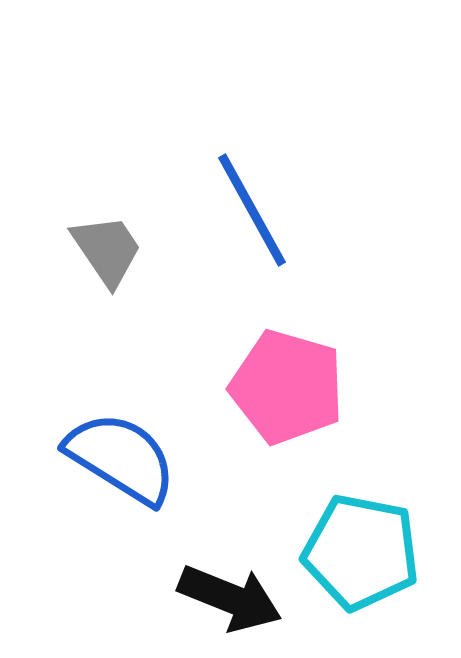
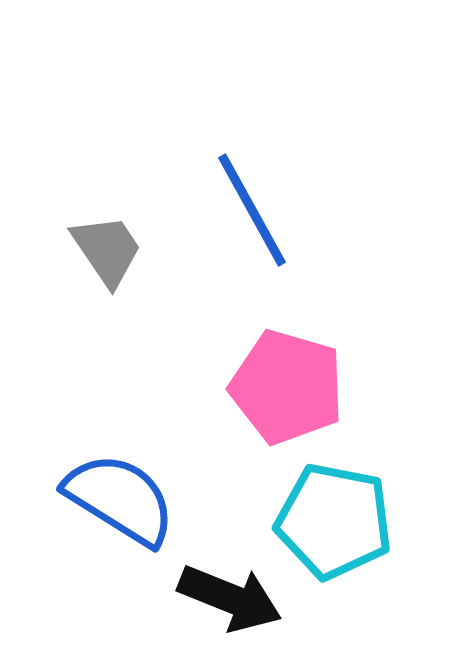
blue semicircle: moved 1 px left, 41 px down
cyan pentagon: moved 27 px left, 31 px up
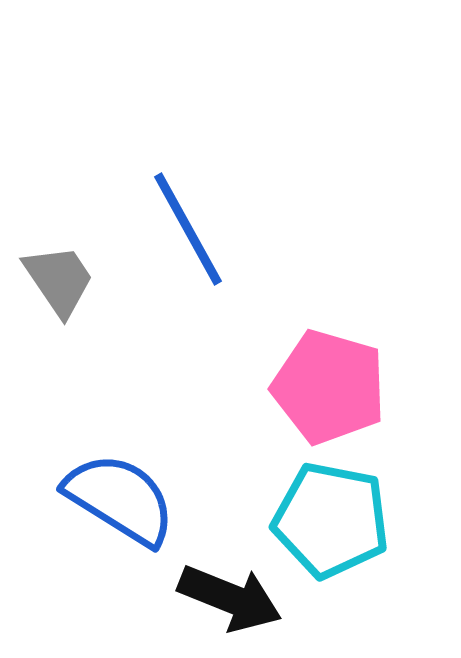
blue line: moved 64 px left, 19 px down
gray trapezoid: moved 48 px left, 30 px down
pink pentagon: moved 42 px right
cyan pentagon: moved 3 px left, 1 px up
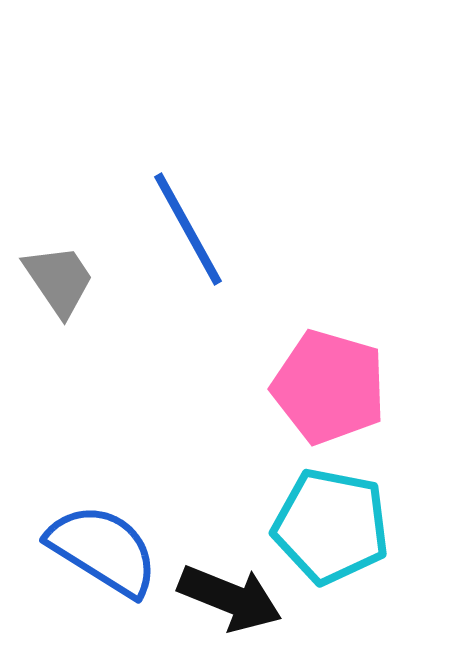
blue semicircle: moved 17 px left, 51 px down
cyan pentagon: moved 6 px down
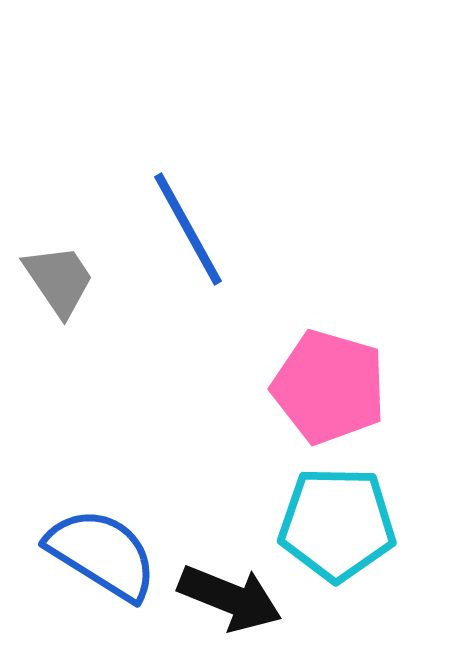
cyan pentagon: moved 6 px right, 2 px up; rotated 10 degrees counterclockwise
blue semicircle: moved 1 px left, 4 px down
